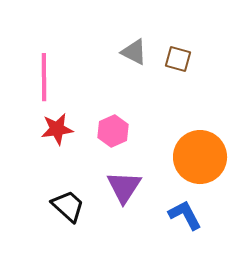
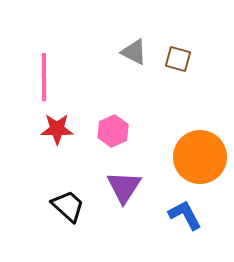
red star: rotated 8 degrees clockwise
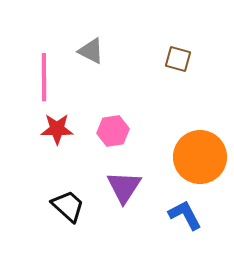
gray triangle: moved 43 px left, 1 px up
pink hexagon: rotated 16 degrees clockwise
